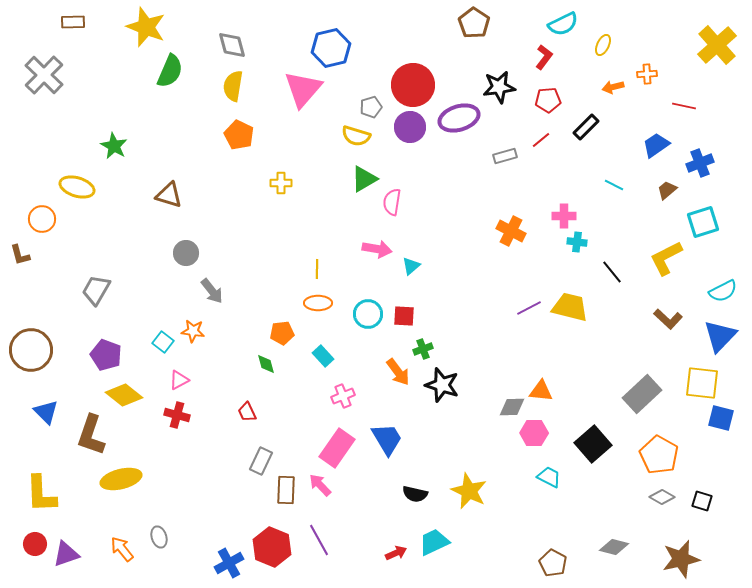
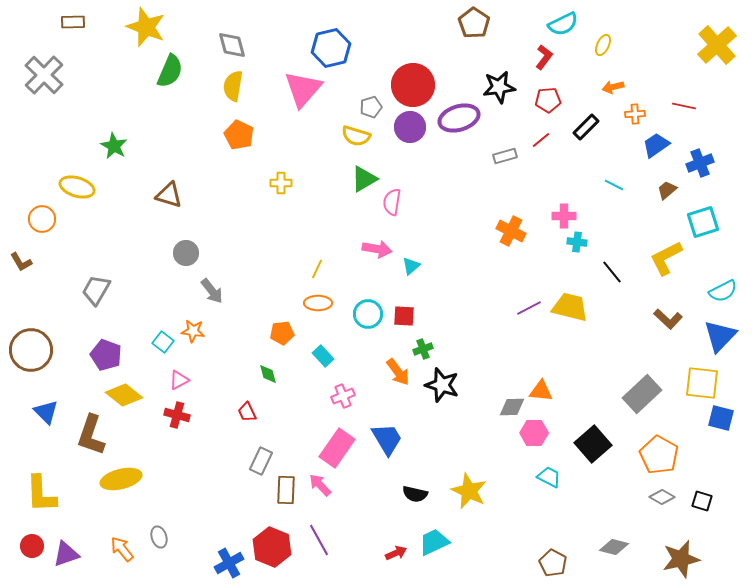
orange cross at (647, 74): moved 12 px left, 40 px down
brown L-shape at (20, 255): moved 1 px right, 7 px down; rotated 15 degrees counterclockwise
yellow line at (317, 269): rotated 24 degrees clockwise
green diamond at (266, 364): moved 2 px right, 10 px down
red circle at (35, 544): moved 3 px left, 2 px down
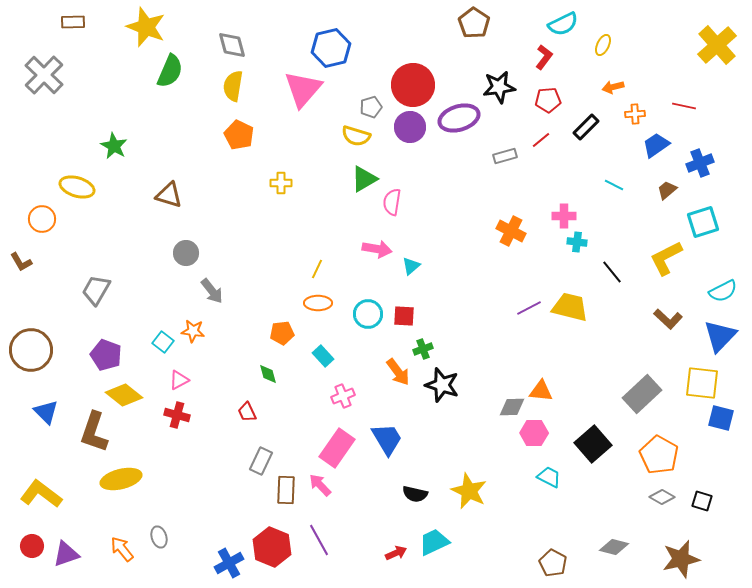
brown L-shape at (91, 435): moved 3 px right, 3 px up
yellow L-shape at (41, 494): rotated 129 degrees clockwise
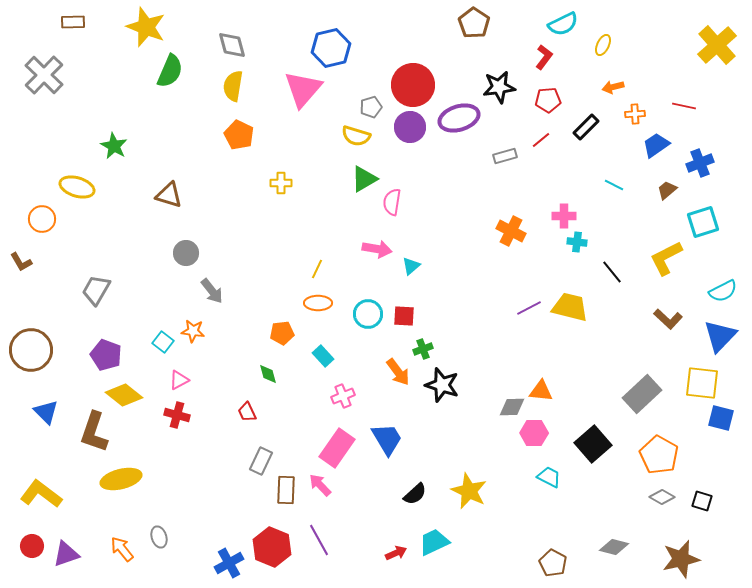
black semicircle at (415, 494): rotated 55 degrees counterclockwise
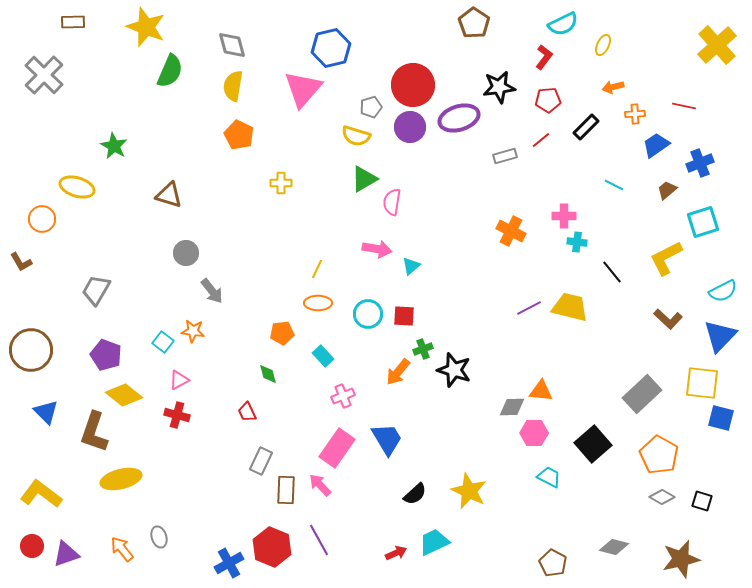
orange arrow at (398, 372): rotated 76 degrees clockwise
black star at (442, 385): moved 12 px right, 15 px up
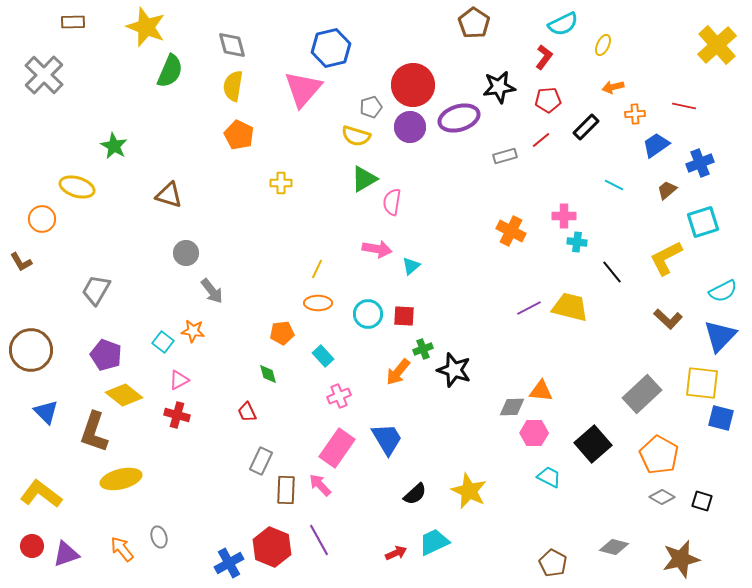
pink cross at (343, 396): moved 4 px left
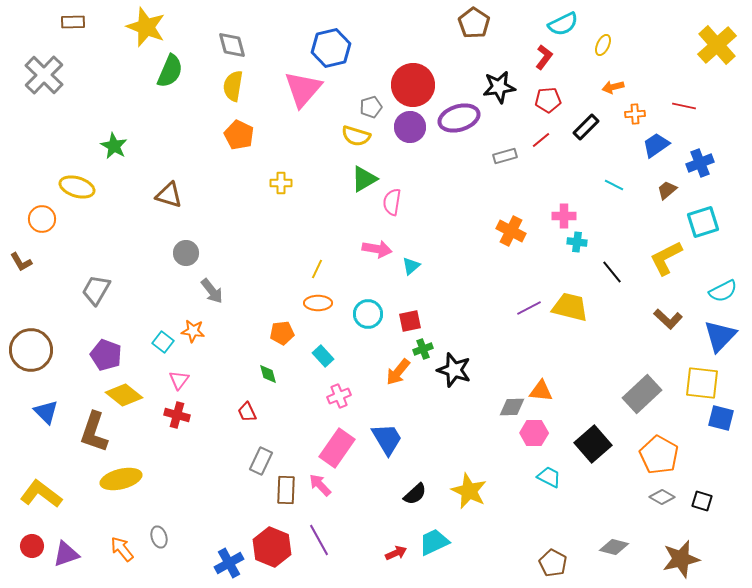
red square at (404, 316): moved 6 px right, 5 px down; rotated 15 degrees counterclockwise
pink triangle at (179, 380): rotated 25 degrees counterclockwise
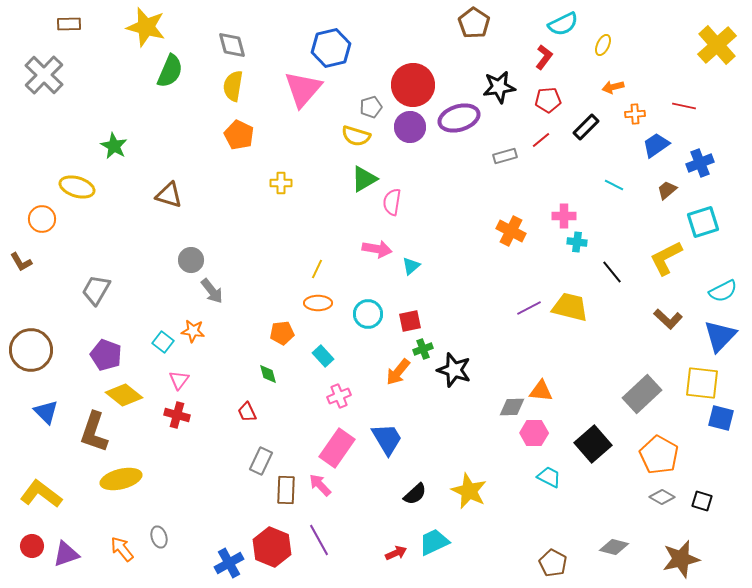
brown rectangle at (73, 22): moved 4 px left, 2 px down
yellow star at (146, 27): rotated 6 degrees counterclockwise
gray circle at (186, 253): moved 5 px right, 7 px down
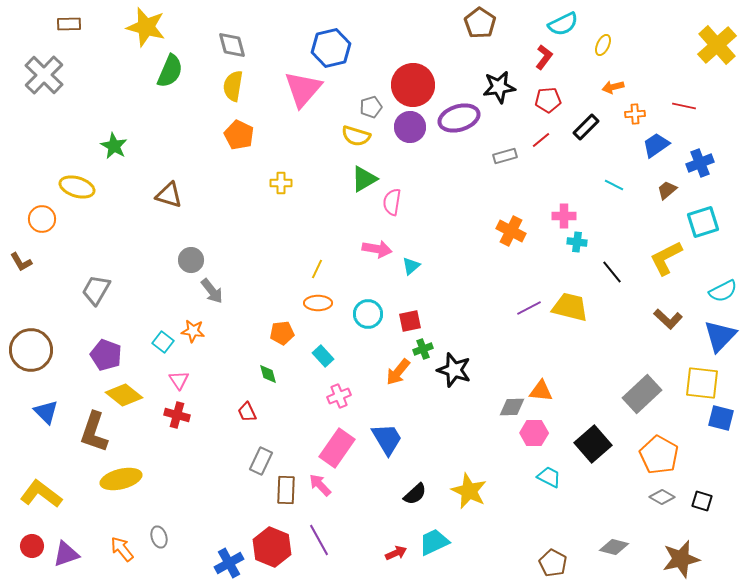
brown pentagon at (474, 23): moved 6 px right
pink triangle at (179, 380): rotated 10 degrees counterclockwise
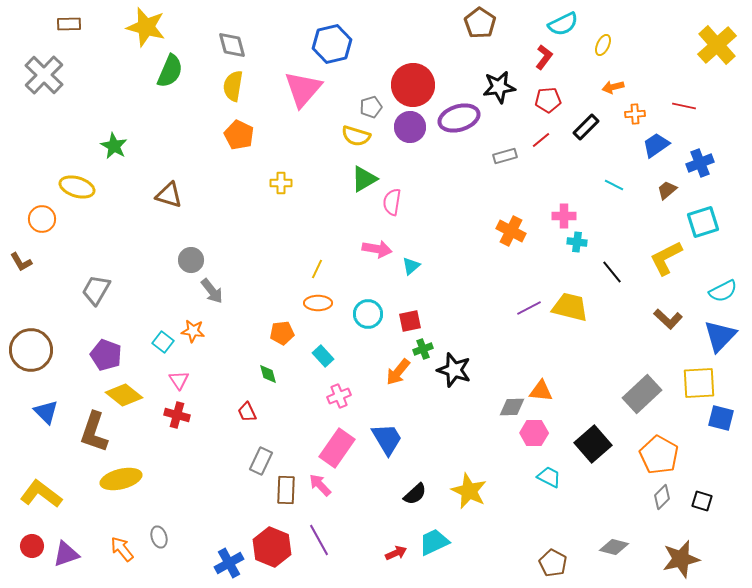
blue hexagon at (331, 48): moved 1 px right, 4 px up
yellow square at (702, 383): moved 3 px left; rotated 9 degrees counterclockwise
gray diamond at (662, 497): rotated 75 degrees counterclockwise
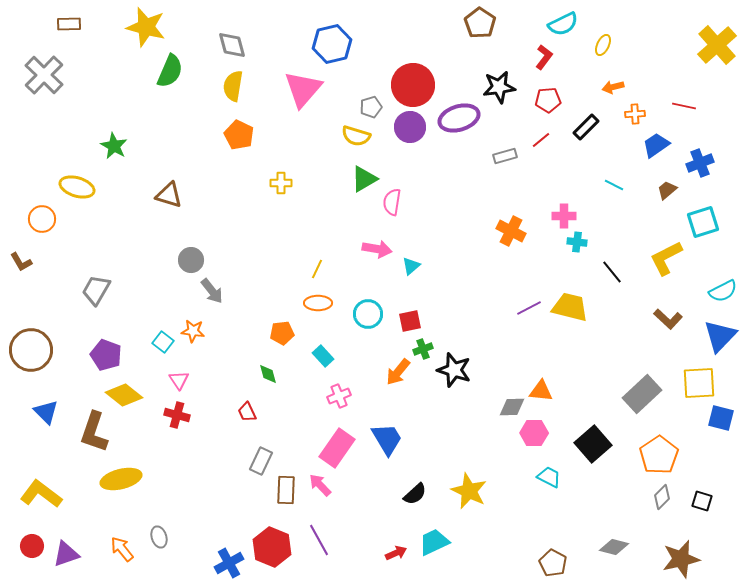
orange pentagon at (659, 455): rotated 9 degrees clockwise
